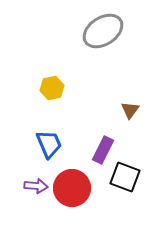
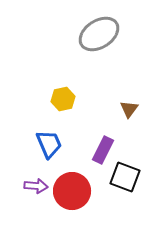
gray ellipse: moved 4 px left, 3 px down
yellow hexagon: moved 11 px right, 11 px down
brown triangle: moved 1 px left, 1 px up
red circle: moved 3 px down
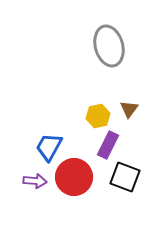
gray ellipse: moved 10 px right, 12 px down; rotated 72 degrees counterclockwise
yellow hexagon: moved 35 px right, 17 px down
blue trapezoid: moved 3 px down; rotated 128 degrees counterclockwise
purple rectangle: moved 5 px right, 5 px up
purple arrow: moved 1 px left, 5 px up
red circle: moved 2 px right, 14 px up
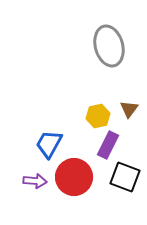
blue trapezoid: moved 3 px up
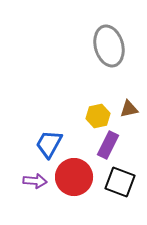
brown triangle: rotated 42 degrees clockwise
black square: moved 5 px left, 5 px down
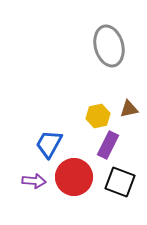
purple arrow: moved 1 px left
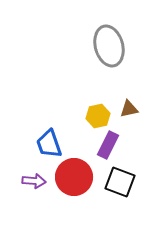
blue trapezoid: rotated 48 degrees counterclockwise
